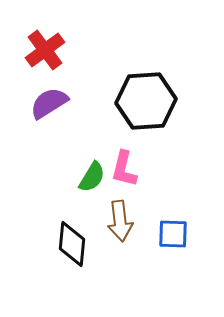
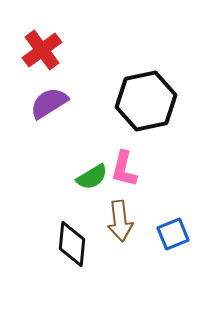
red cross: moved 3 px left
black hexagon: rotated 8 degrees counterclockwise
green semicircle: rotated 28 degrees clockwise
blue square: rotated 24 degrees counterclockwise
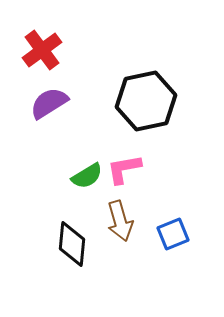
pink L-shape: rotated 66 degrees clockwise
green semicircle: moved 5 px left, 1 px up
brown arrow: rotated 9 degrees counterclockwise
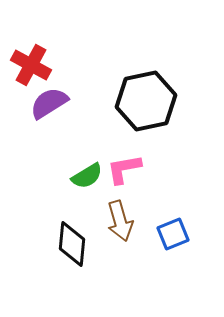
red cross: moved 11 px left, 15 px down; rotated 24 degrees counterclockwise
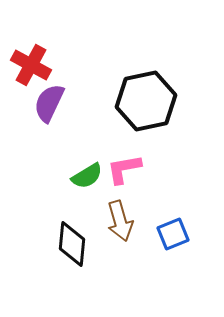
purple semicircle: rotated 33 degrees counterclockwise
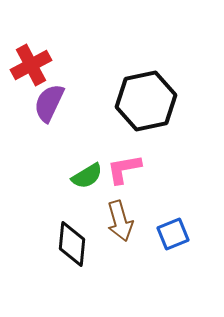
red cross: rotated 33 degrees clockwise
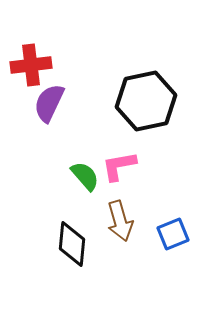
red cross: rotated 21 degrees clockwise
pink L-shape: moved 5 px left, 3 px up
green semicircle: moved 2 px left; rotated 100 degrees counterclockwise
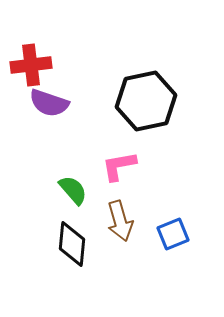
purple semicircle: rotated 96 degrees counterclockwise
green semicircle: moved 12 px left, 14 px down
